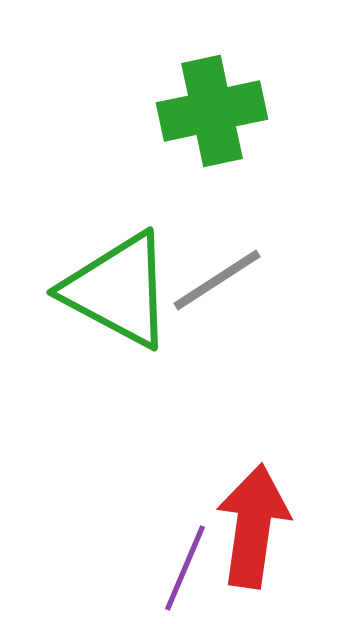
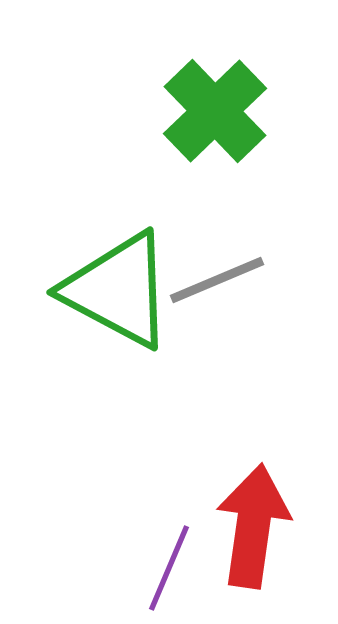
green cross: moved 3 px right; rotated 32 degrees counterclockwise
gray line: rotated 10 degrees clockwise
purple line: moved 16 px left
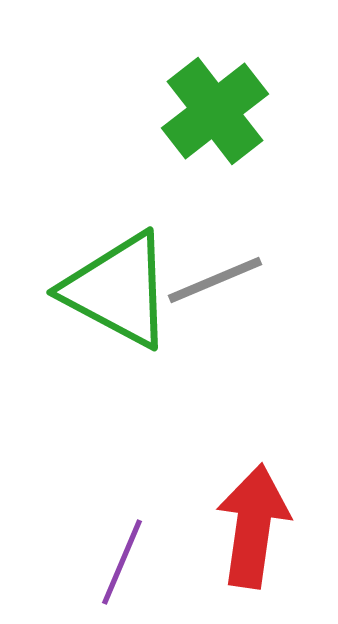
green cross: rotated 6 degrees clockwise
gray line: moved 2 px left
purple line: moved 47 px left, 6 px up
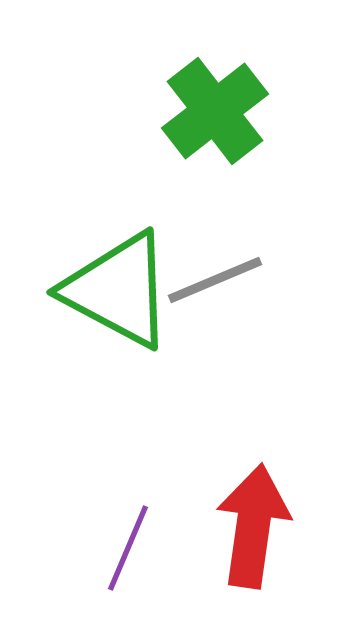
purple line: moved 6 px right, 14 px up
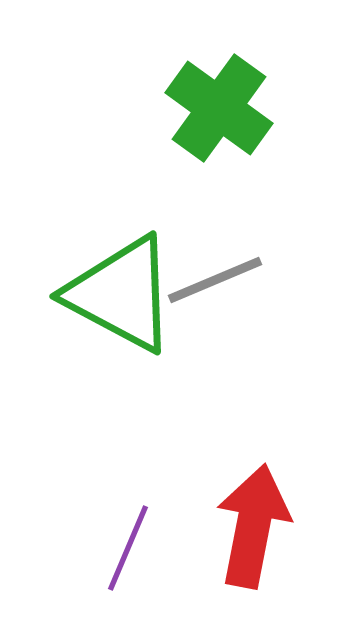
green cross: moved 4 px right, 3 px up; rotated 16 degrees counterclockwise
green triangle: moved 3 px right, 4 px down
red arrow: rotated 3 degrees clockwise
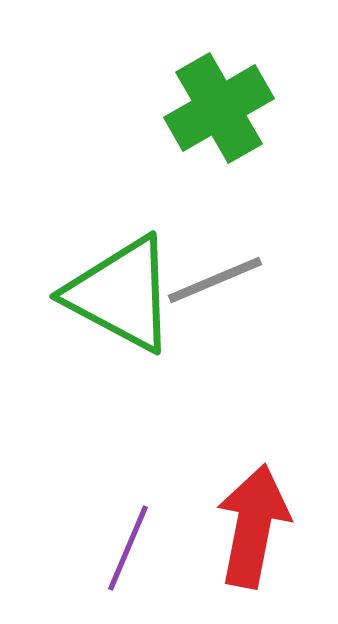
green cross: rotated 24 degrees clockwise
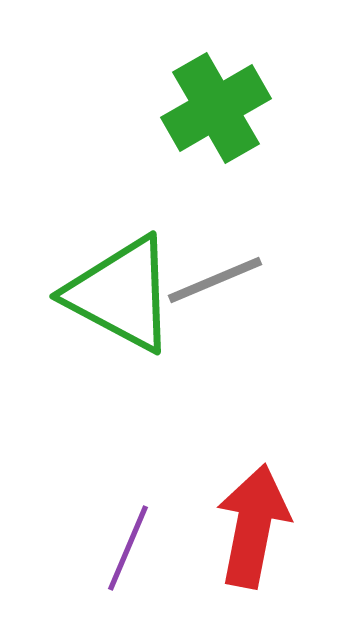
green cross: moved 3 px left
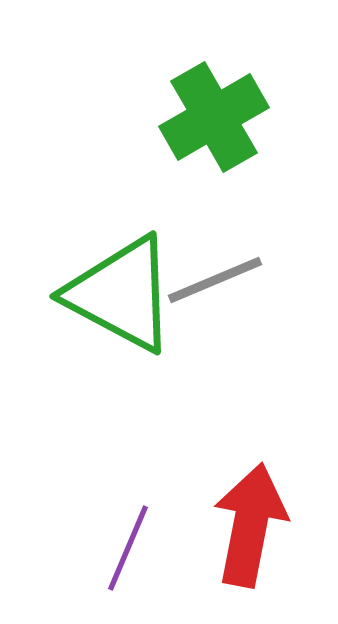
green cross: moved 2 px left, 9 px down
red arrow: moved 3 px left, 1 px up
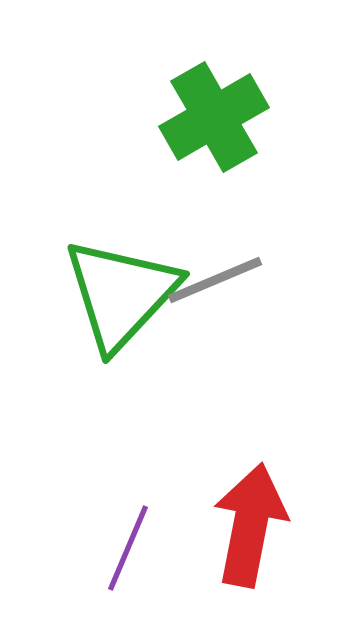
green triangle: rotated 45 degrees clockwise
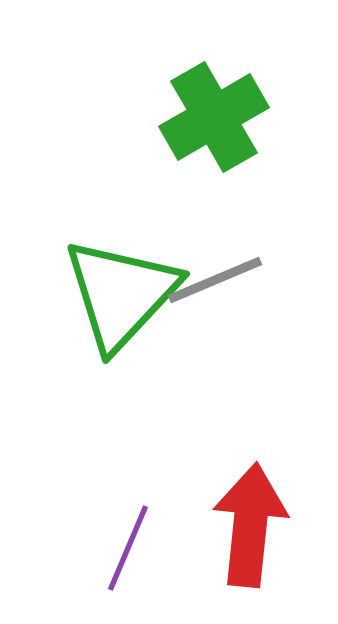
red arrow: rotated 5 degrees counterclockwise
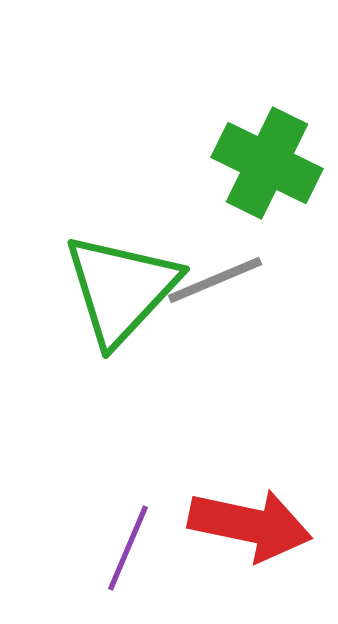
green cross: moved 53 px right, 46 px down; rotated 34 degrees counterclockwise
green triangle: moved 5 px up
red arrow: rotated 96 degrees clockwise
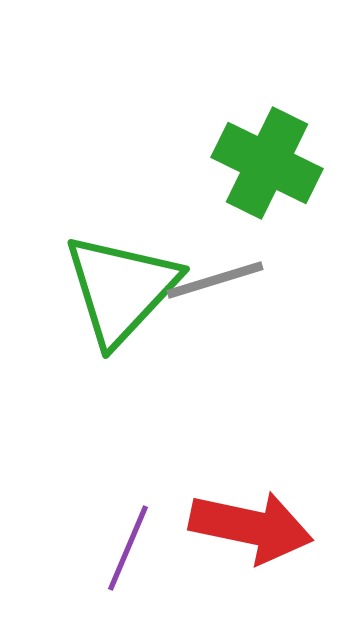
gray line: rotated 6 degrees clockwise
red arrow: moved 1 px right, 2 px down
